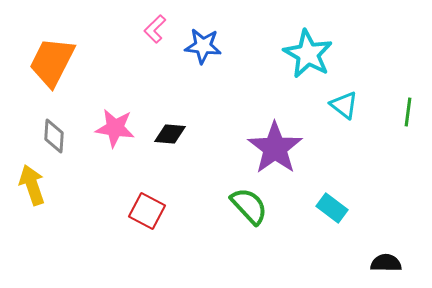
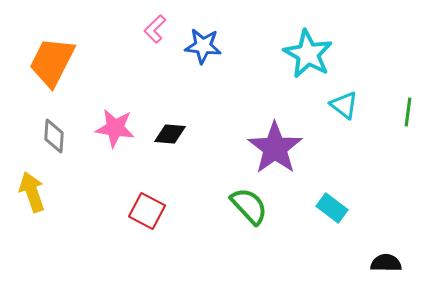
yellow arrow: moved 7 px down
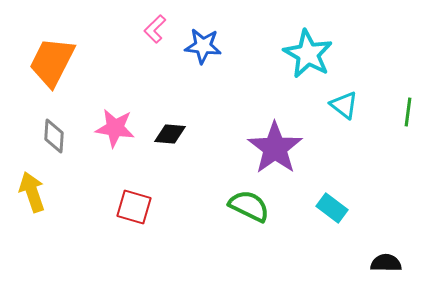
green semicircle: rotated 21 degrees counterclockwise
red square: moved 13 px left, 4 px up; rotated 12 degrees counterclockwise
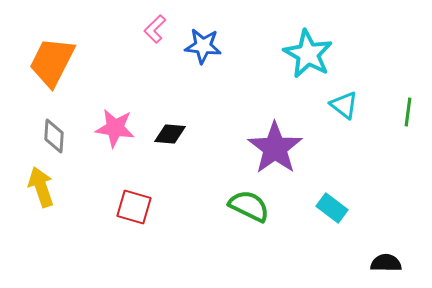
yellow arrow: moved 9 px right, 5 px up
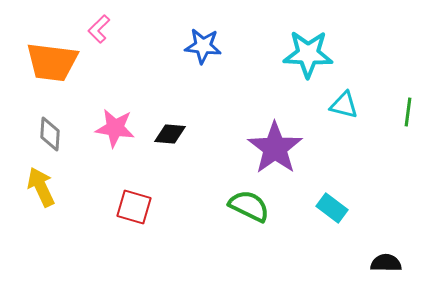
pink L-shape: moved 56 px left
cyan star: rotated 27 degrees counterclockwise
orange trapezoid: rotated 110 degrees counterclockwise
cyan triangle: rotated 24 degrees counterclockwise
gray diamond: moved 4 px left, 2 px up
yellow arrow: rotated 6 degrees counterclockwise
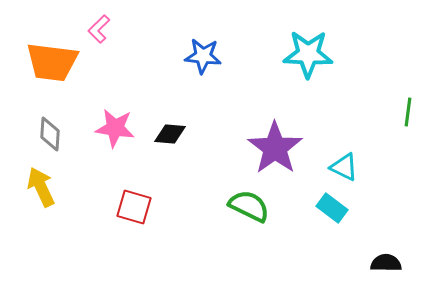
blue star: moved 10 px down
cyan triangle: moved 62 px down; rotated 12 degrees clockwise
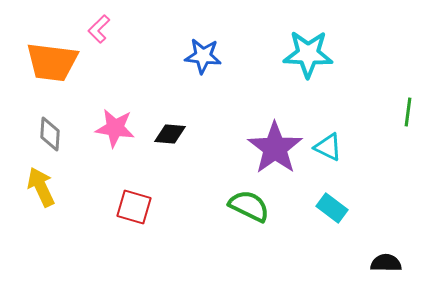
cyan triangle: moved 16 px left, 20 px up
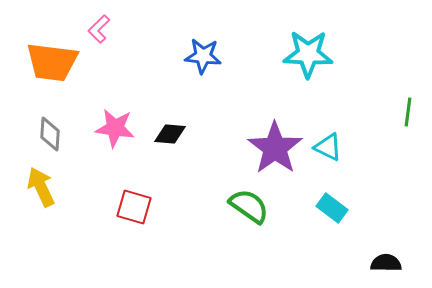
green semicircle: rotated 9 degrees clockwise
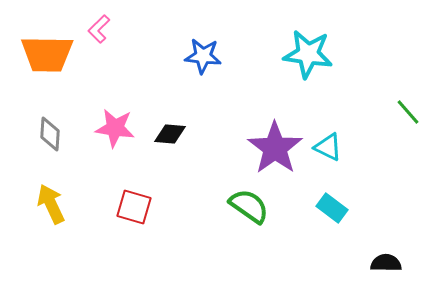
cyan star: rotated 6 degrees clockwise
orange trapezoid: moved 5 px left, 8 px up; rotated 6 degrees counterclockwise
green line: rotated 48 degrees counterclockwise
yellow arrow: moved 10 px right, 17 px down
